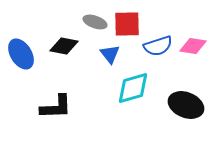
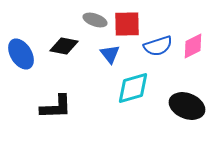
gray ellipse: moved 2 px up
pink diamond: rotated 36 degrees counterclockwise
black ellipse: moved 1 px right, 1 px down
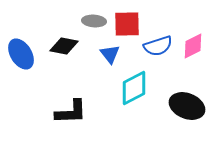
gray ellipse: moved 1 px left, 1 px down; rotated 15 degrees counterclockwise
cyan diamond: moved 1 px right; rotated 12 degrees counterclockwise
black L-shape: moved 15 px right, 5 px down
